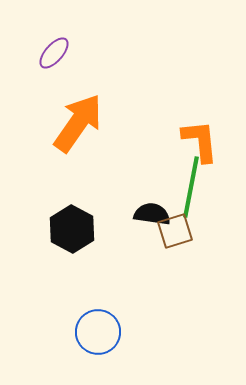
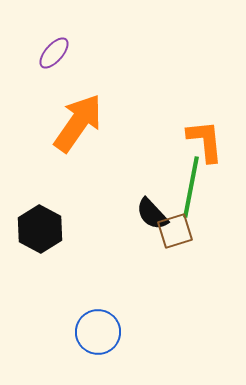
orange L-shape: moved 5 px right
black semicircle: rotated 141 degrees counterclockwise
black hexagon: moved 32 px left
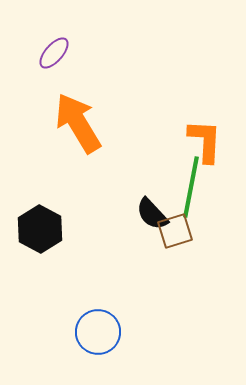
orange arrow: rotated 66 degrees counterclockwise
orange L-shape: rotated 9 degrees clockwise
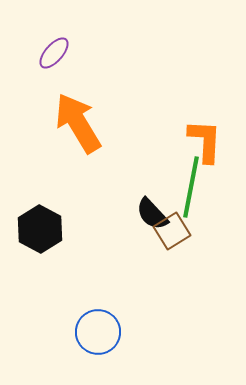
brown square: moved 3 px left; rotated 15 degrees counterclockwise
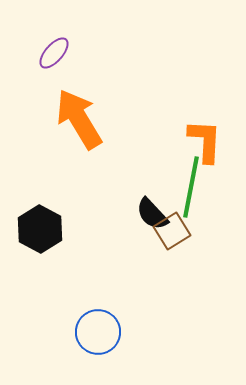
orange arrow: moved 1 px right, 4 px up
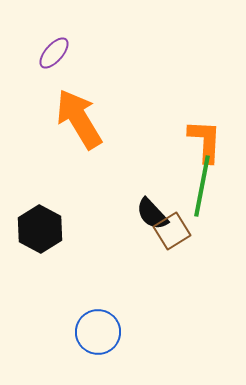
green line: moved 11 px right, 1 px up
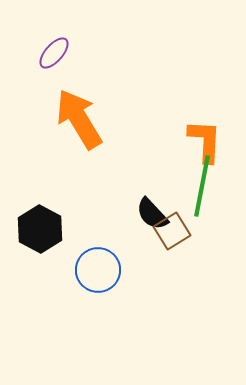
blue circle: moved 62 px up
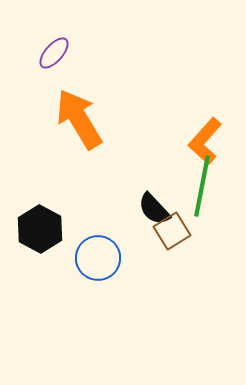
orange L-shape: rotated 141 degrees counterclockwise
black semicircle: moved 2 px right, 5 px up
blue circle: moved 12 px up
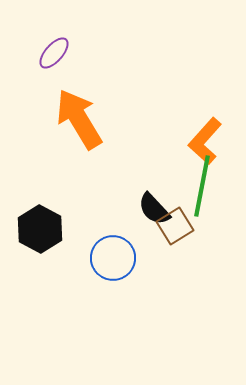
brown square: moved 3 px right, 5 px up
blue circle: moved 15 px right
